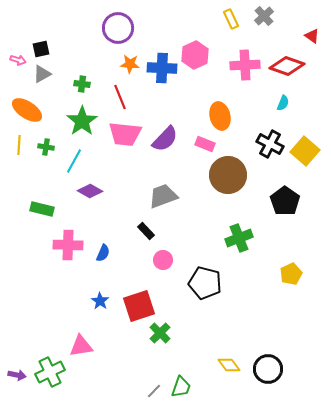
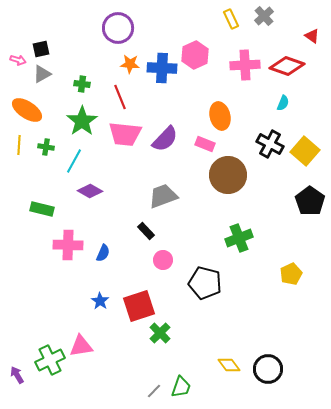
black pentagon at (285, 201): moved 25 px right
green cross at (50, 372): moved 12 px up
purple arrow at (17, 375): rotated 132 degrees counterclockwise
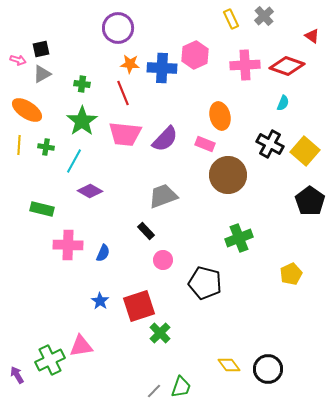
red line at (120, 97): moved 3 px right, 4 px up
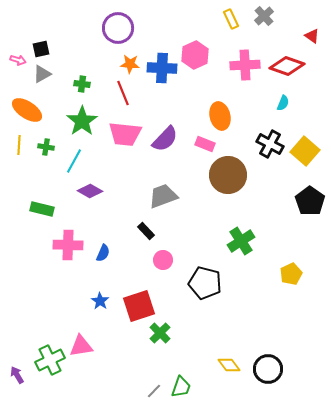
green cross at (239, 238): moved 2 px right, 3 px down; rotated 12 degrees counterclockwise
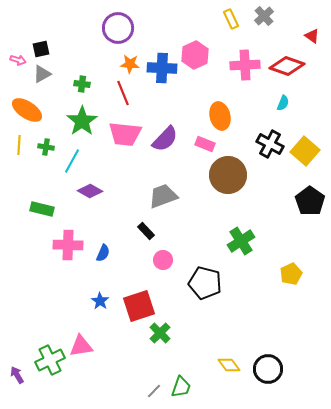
cyan line at (74, 161): moved 2 px left
